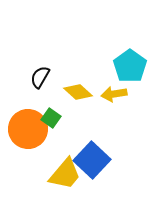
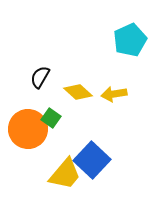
cyan pentagon: moved 26 px up; rotated 12 degrees clockwise
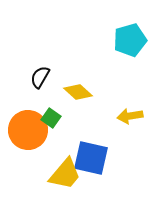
cyan pentagon: rotated 8 degrees clockwise
yellow arrow: moved 16 px right, 22 px down
orange circle: moved 1 px down
blue square: moved 1 px left, 2 px up; rotated 30 degrees counterclockwise
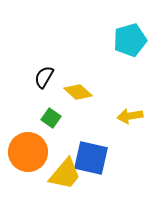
black semicircle: moved 4 px right
orange circle: moved 22 px down
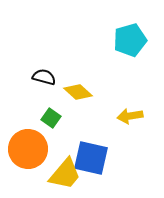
black semicircle: rotated 75 degrees clockwise
orange circle: moved 3 px up
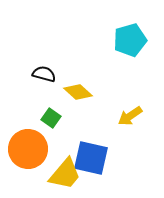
black semicircle: moved 3 px up
yellow arrow: rotated 25 degrees counterclockwise
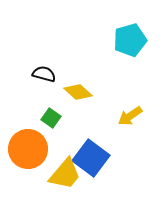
blue square: rotated 24 degrees clockwise
